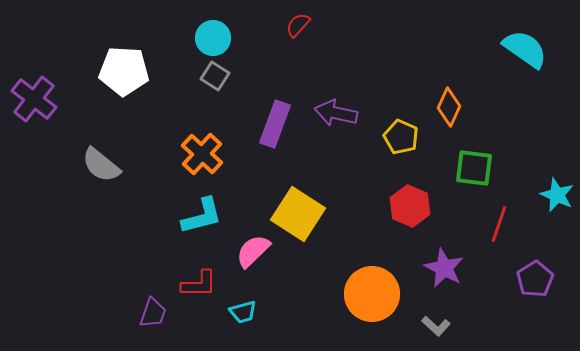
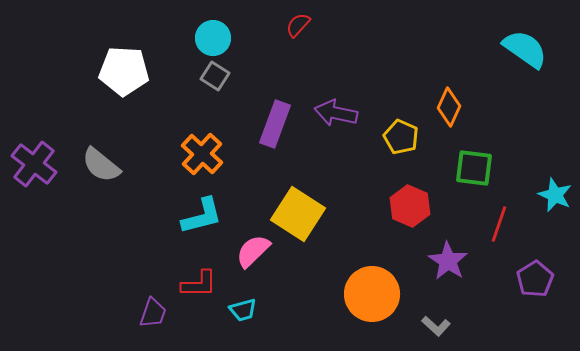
purple cross: moved 65 px down
cyan star: moved 2 px left
purple star: moved 4 px right, 7 px up; rotated 6 degrees clockwise
cyan trapezoid: moved 2 px up
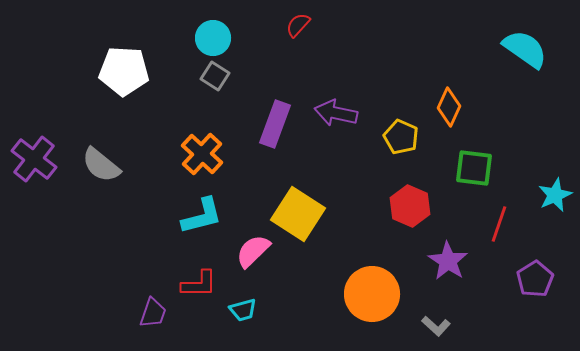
purple cross: moved 5 px up
cyan star: rotated 24 degrees clockwise
